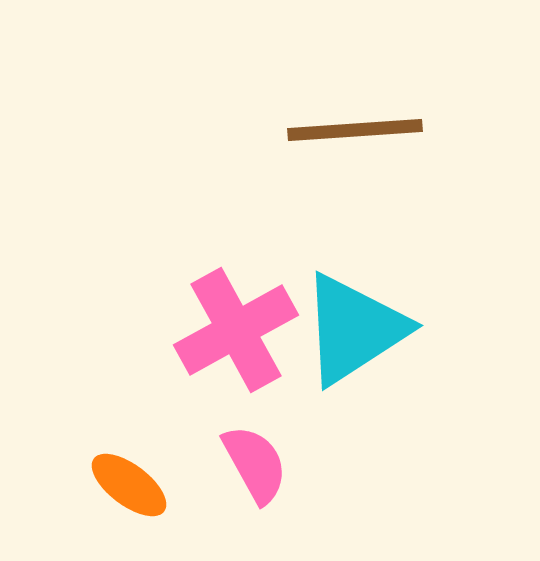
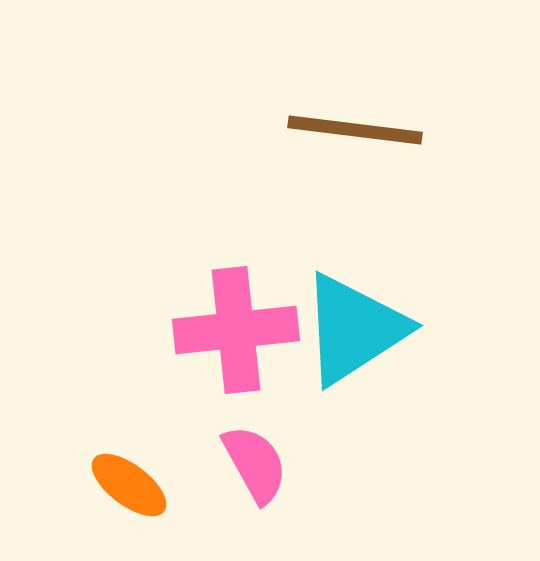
brown line: rotated 11 degrees clockwise
pink cross: rotated 23 degrees clockwise
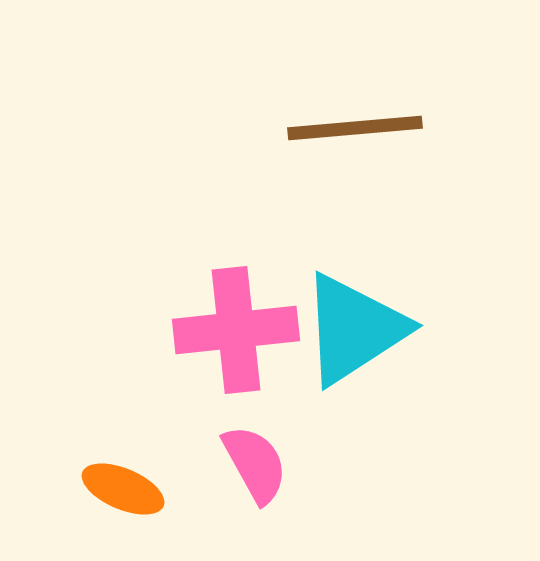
brown line: moved 2 px up; rotated 12 degrees counterclockwise
orange ellipse: moved 6 px left, 4 px down; rotated 14 degrees counterclockwise
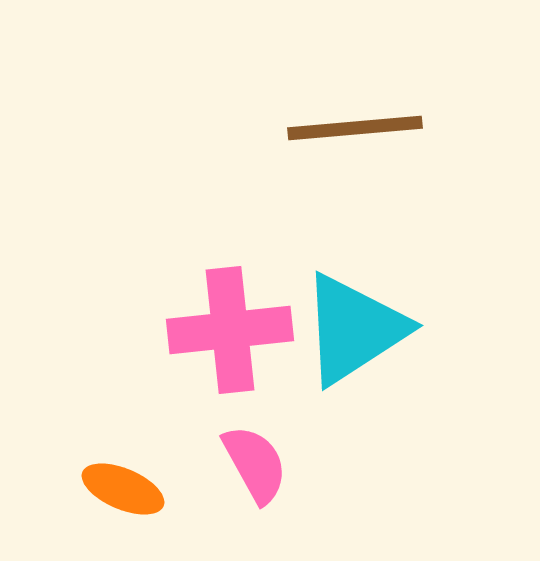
pink cross: moved 6 px left
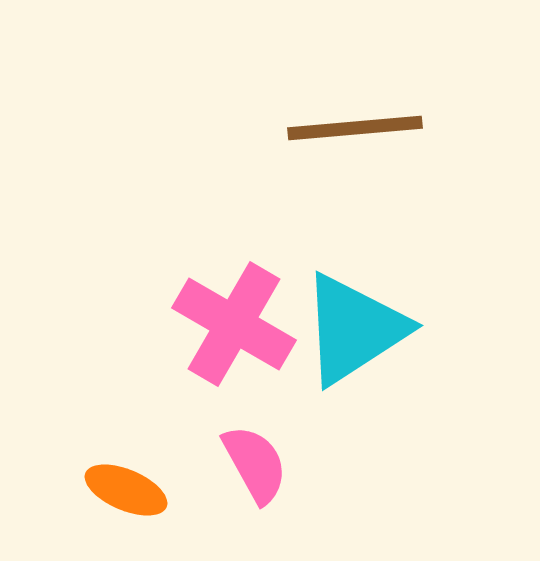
pink cross: moved 4 px right, 6 px up; rotated 36 degrees clockwise
orange ellipse: moved 3 px right, 1 px down
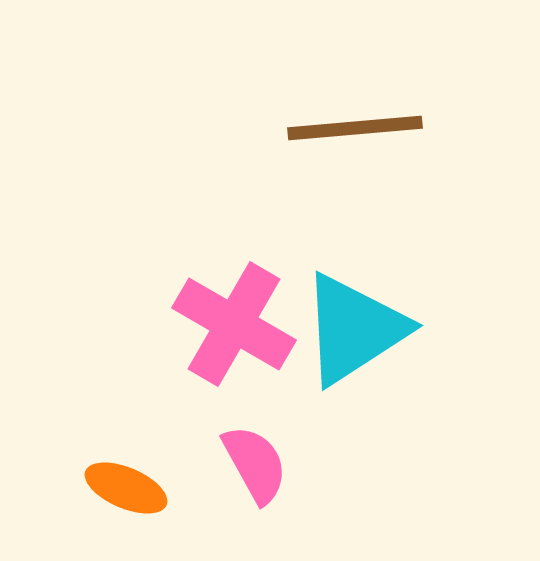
orange ellipse: moved 2 px up
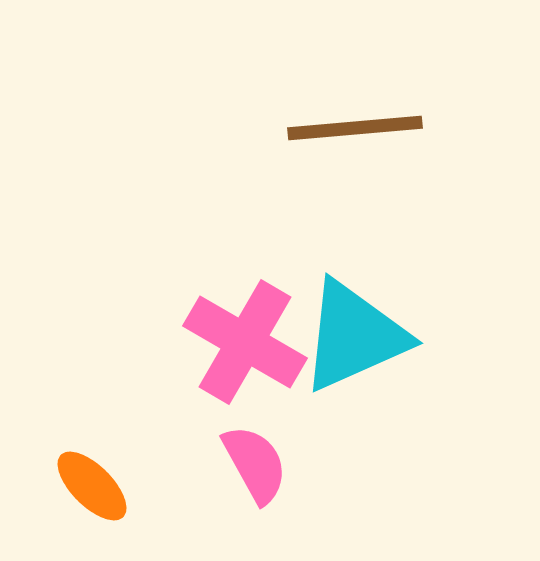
pink cross: moved 11 px right, 18 px down
cyan triangle: moved 7 px down; rotated 9 degrees clockwise
orange ellipse: moved 34 px left, 2 px up; rotated 22 degrees clockwise
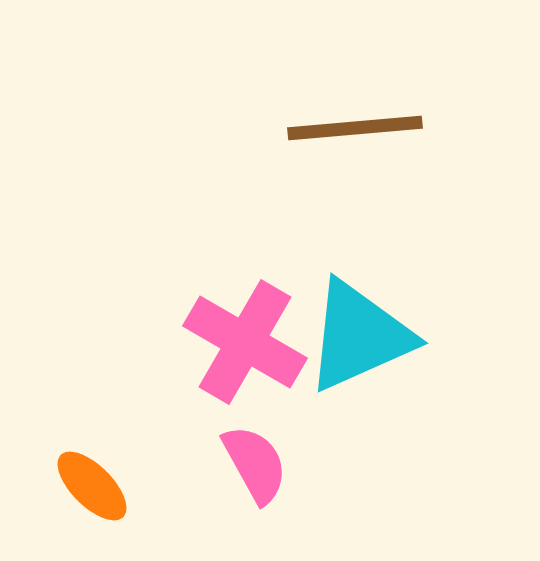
cyan triangle: moved 5 px right
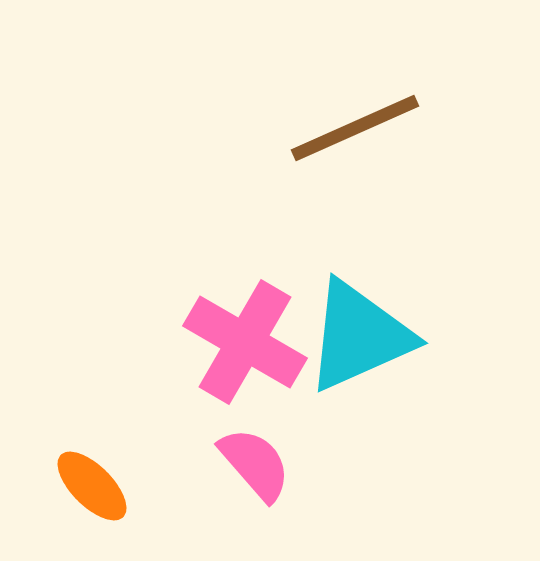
brown line: rotated 19 degrees counterclockwise
pink semicircle: rotated 12 degrees counterclockwise
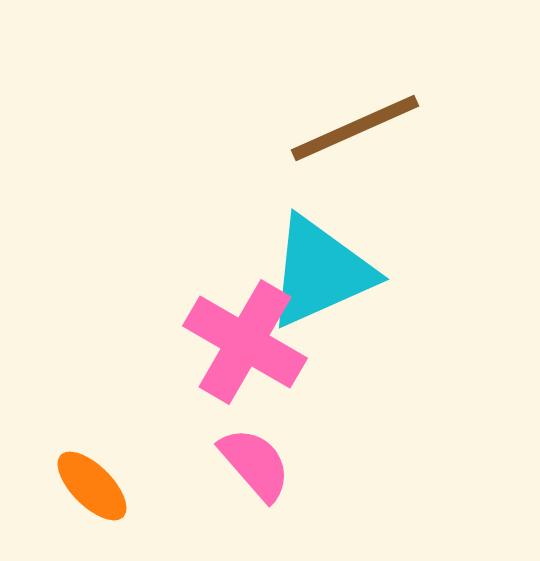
cyan triangle: moved 39 px left, 64 px up
